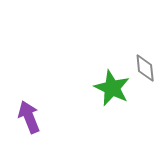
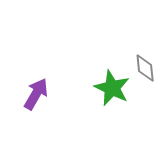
purple arrow: moved 7 px right, 23 px up; rotated 52 degrees clockwise
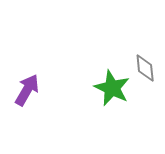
purple arrow: moved 9 px left, 4 px up
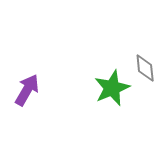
green star: rotated 24 degrees clockwise
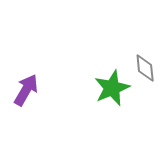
purple arrow: moved 1 px left
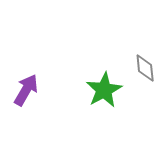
green star: moved 8 px left, 2 px down; rotated 6 degrees counterclockwise
